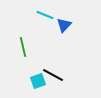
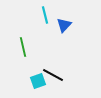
cyan line: rotated 54 degrees clockwise
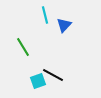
green line: rotated 18 degrees counterclockwise
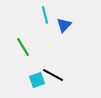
cyan square: moved 1 px left, 1 px up
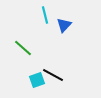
green line: moved 1 px down; rotated 18 degrees counterclockwise
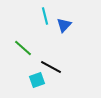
cyan line: moved 1 px down
black line: moved 2 px left, 8 px up
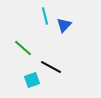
cyan square: moved 5 px left
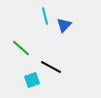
green line: moved 2 px left
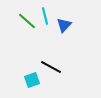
green line: moved 6 px right, 27 px up
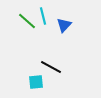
cyan line: moved 2 px left
cyan square: moved 4 px right, 2 px down; rotated 14 degrees clockwise
